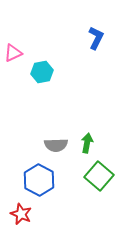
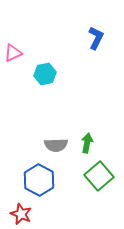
cyan hexagon: moved 3 px right, 2 px down
green square: rotated 8 degrees clockwise
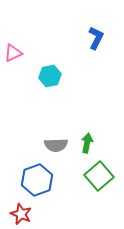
cyan hexagon: moved 5 px right, 2 px down
blue hexagon: moved 2 px left; rotated 12 degrees clockwise
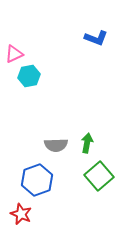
blue L-shape: rotated 85 degrees clockwise
pink triangle: moved 1 px right, 1 px down
cyan hexagon: moved 21 px left
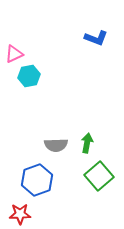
red star: moved 1 px left; rotated 25 degrees counterclockwise
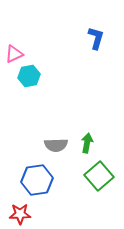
blue L-shape: rotated 95 degrees counterclockwise
blue hexagon: rotated 12 degrees clockwise
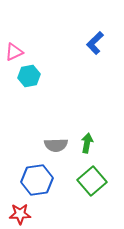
blue L-shape: moved 1 px left, 5 px down; rotated 150 degrees counterclockwise
pink triangle: moved 2 px up
green square: moved 7 px left, 5 px down
